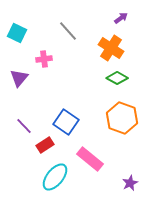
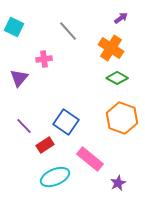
cyan square: moved 3 px left, 6 px up
cyan ellipse: rotated 28 degrees clockwise
purple star: moved 12 px left
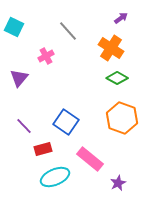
pink cross: moved 2 px right, 3 px up; rotated 21 degrees counterclockwise
red rectangle: moved 2 px left, 4 px down; rotated 18 degrees clockwise
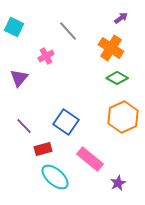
orange hexagon: moved 1 px right, 1 px up; rotated 16 degrees clockwise
cyan ellipse: rotated 64 degrees clockwise
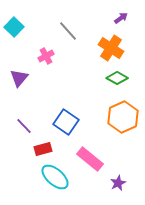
cyan square: rotated 18 degrees clockwise
